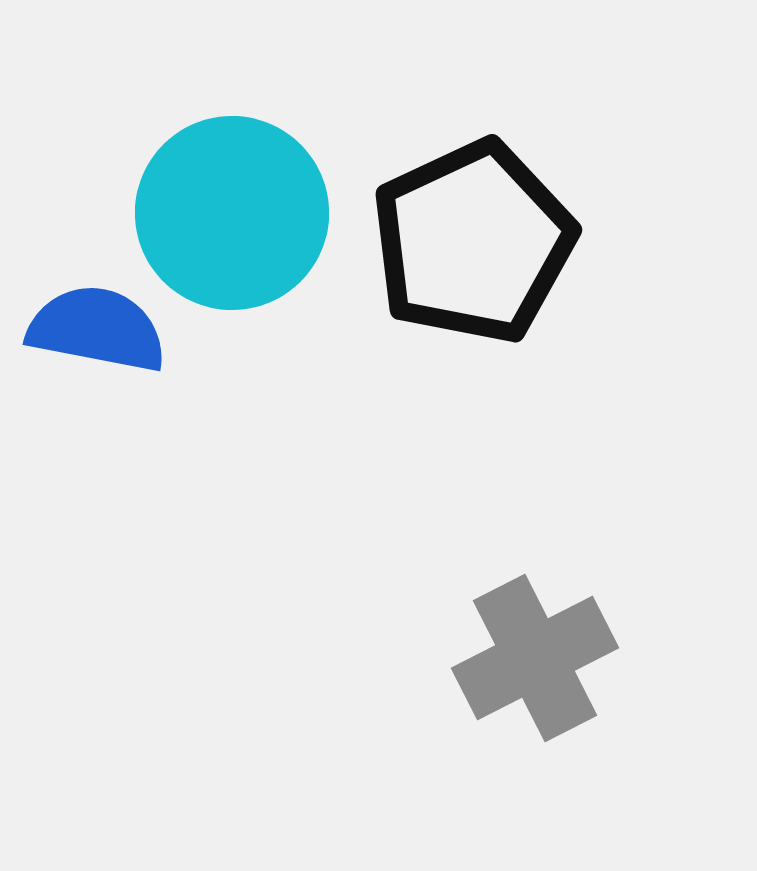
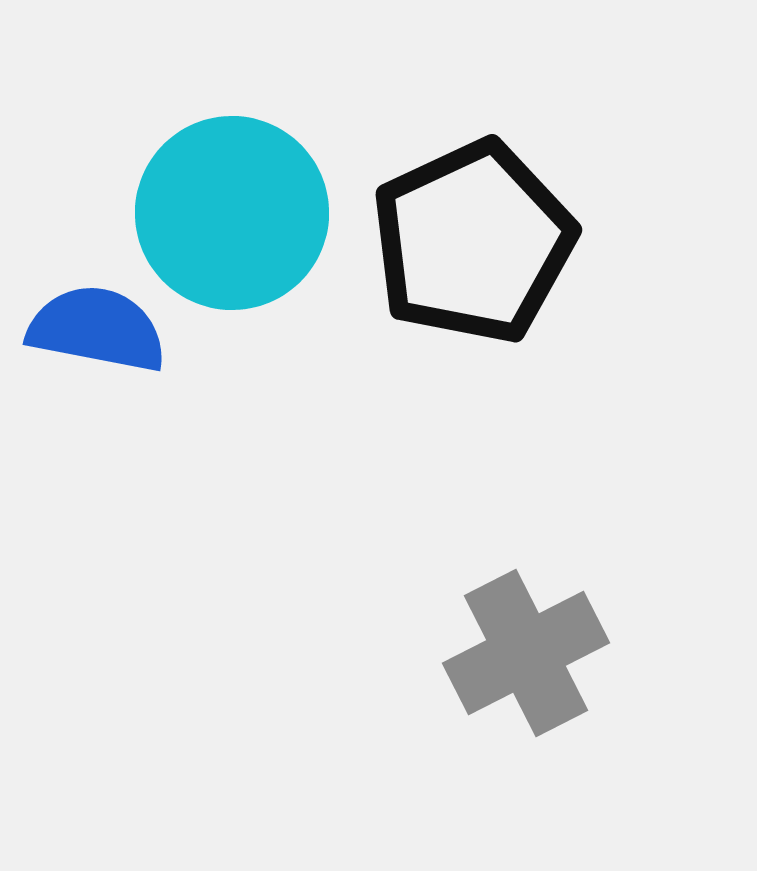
gray cross: moved 9 px left, 5 px up
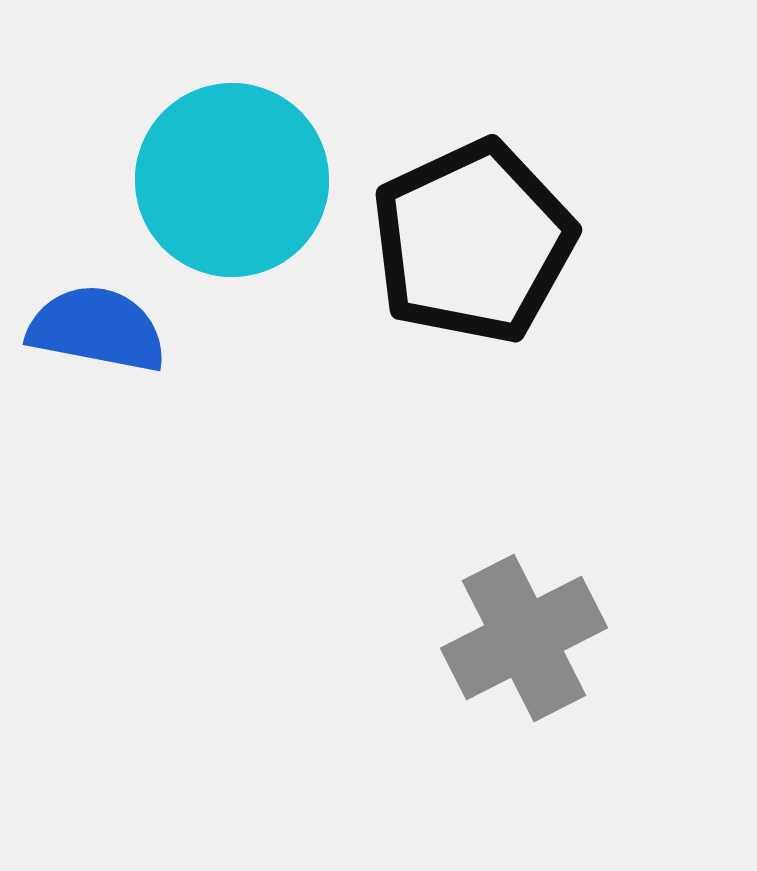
cyan circle: moved 33 px up
gray cross: moved 2 px left, 15 px up
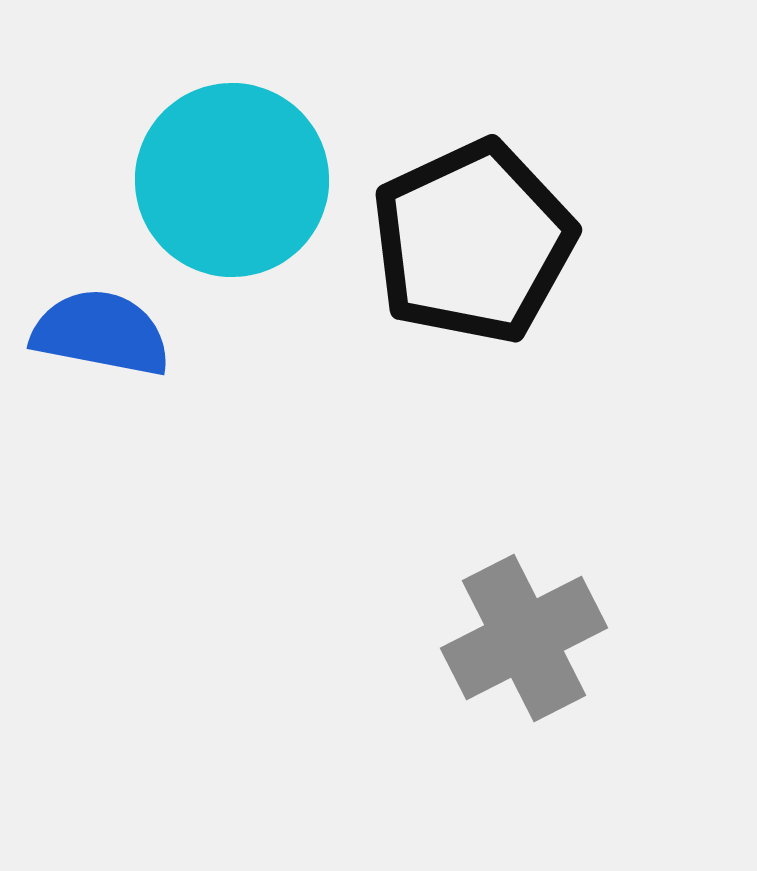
blue semicircle: moved 4 px right, 4 px down
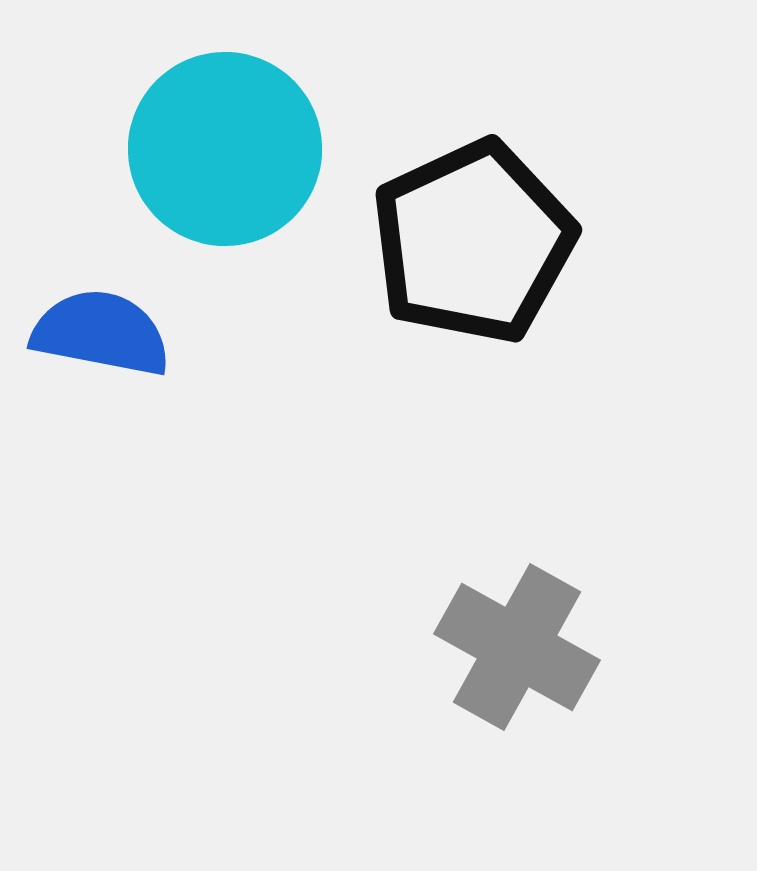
cyan circle: moved 7 px left, 31 px up
gray cross: moved 7 px left, 9 px down; rotated 34 degrees counterclockwise
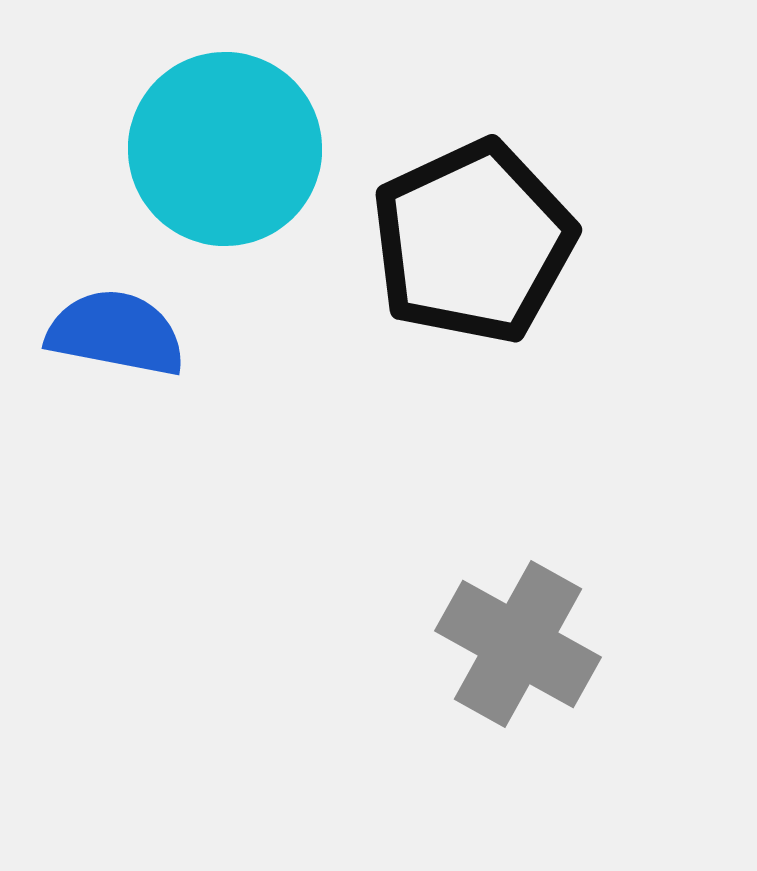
blue semicircle: moved 15 px right
gray cross: moved 1 px right, 3 px up
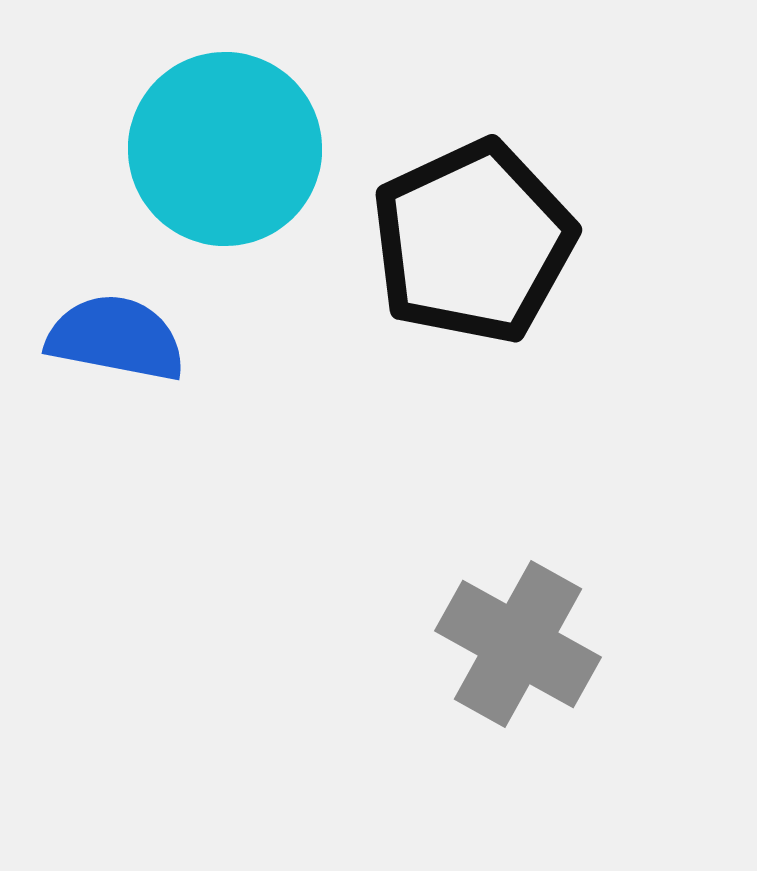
blue semicircle: moved 5 px down
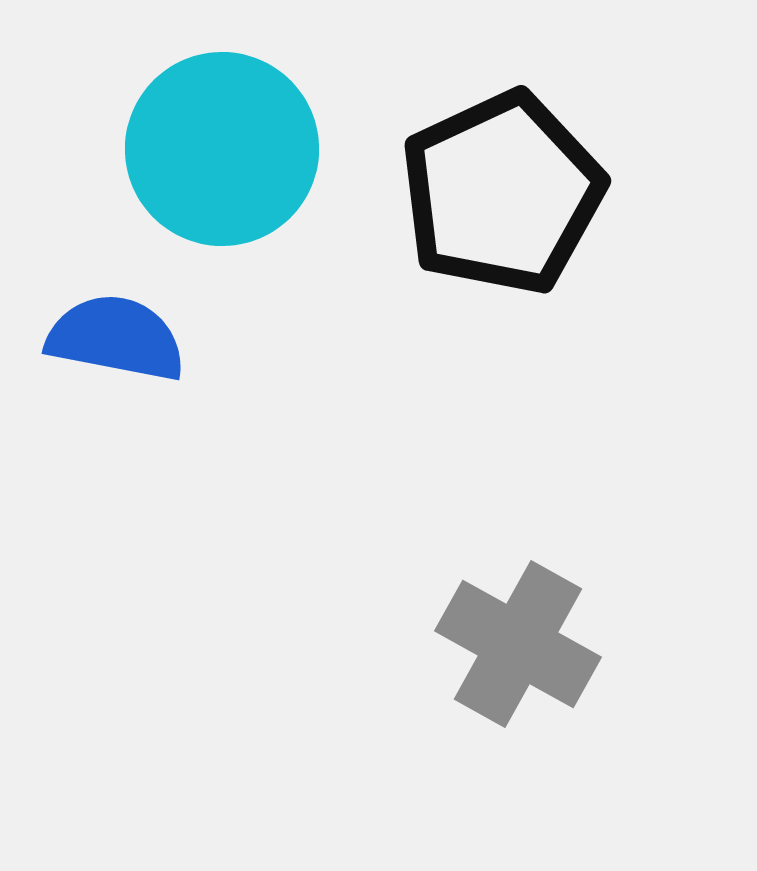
cyan circle: moved 3 px left
black pentagon: moved 29 px right, 49 px up
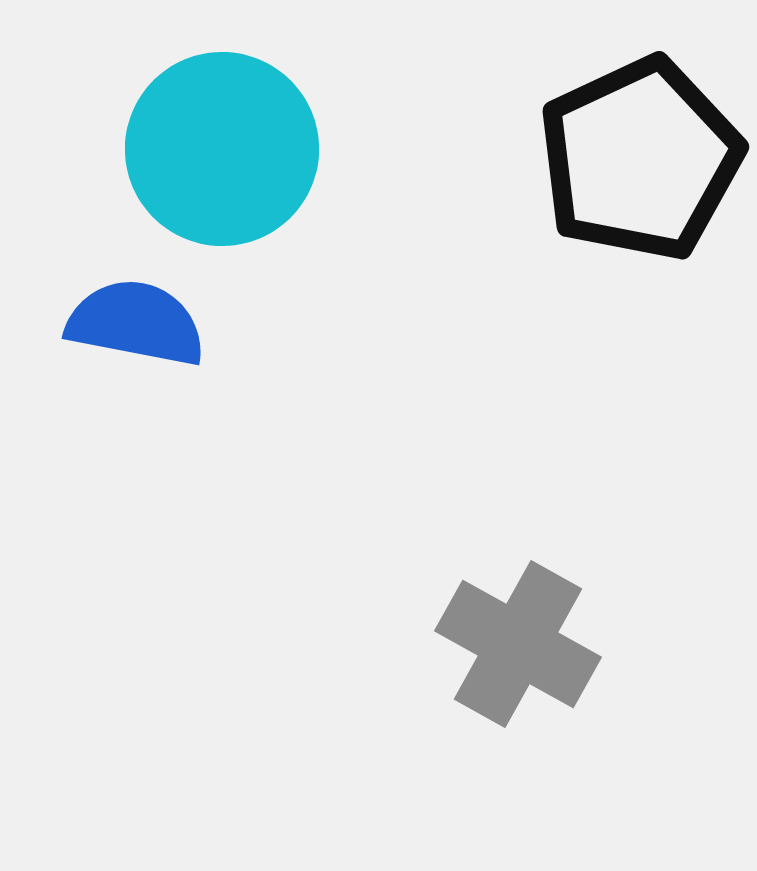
black pentagon: moved 138 px right, 34 px up
blue semicircle: moved 20 px right, 15 px up
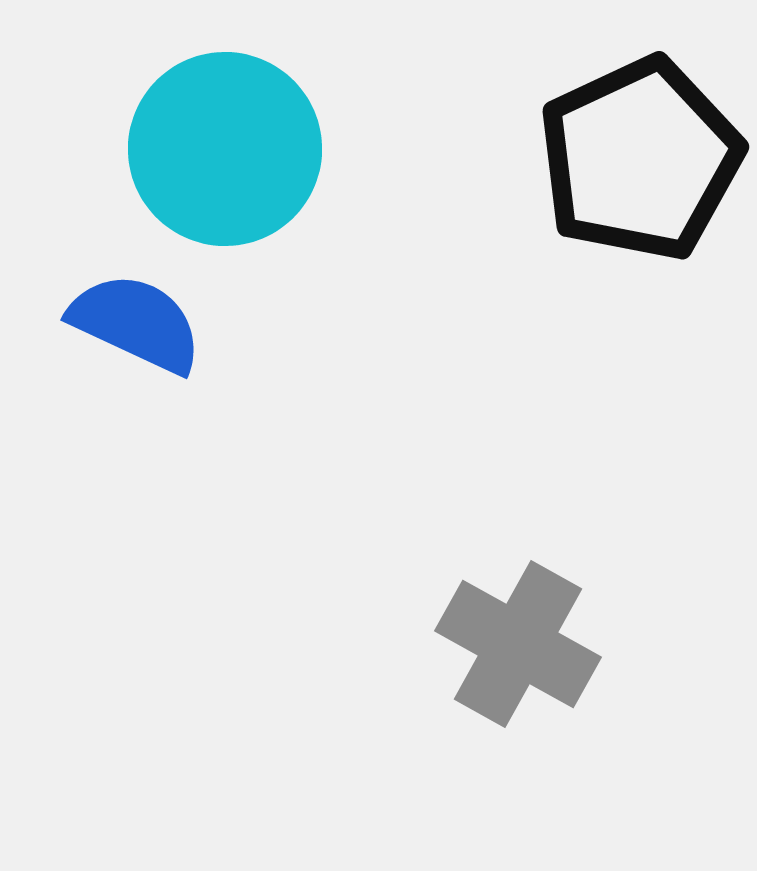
cyan circle: moved 3 px right
blue semicircle: rotated 14 degrees clockwise
